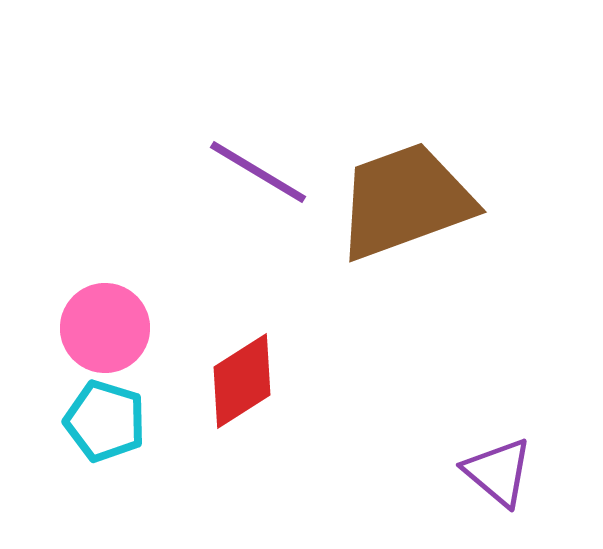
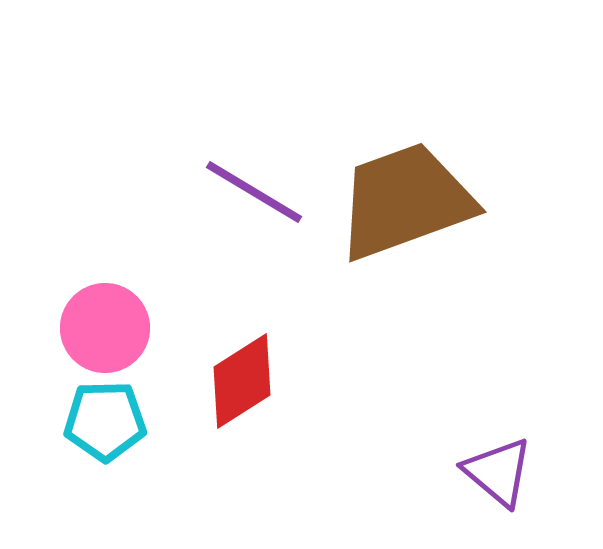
purple line: moved 4 px left, 20 px down
cyan pentagon: rotated 18 degrees counterclockwise
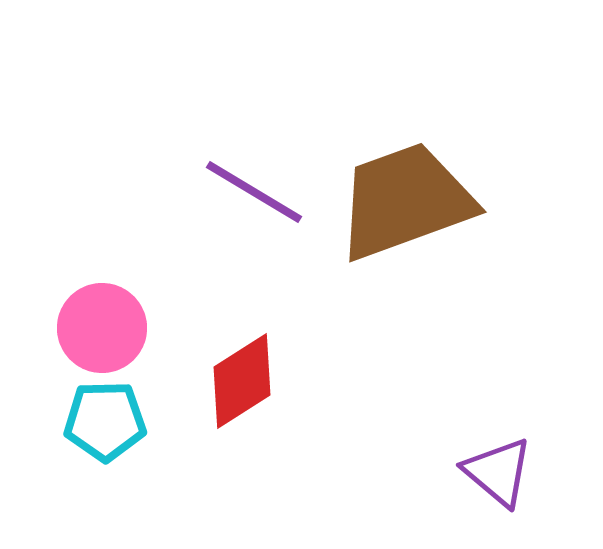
pink circle: moved 3 px left
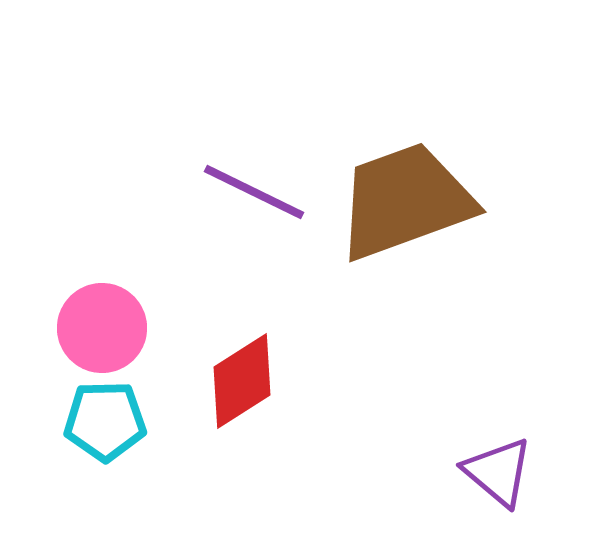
purple line: rotated 5 degrees counterclockwise
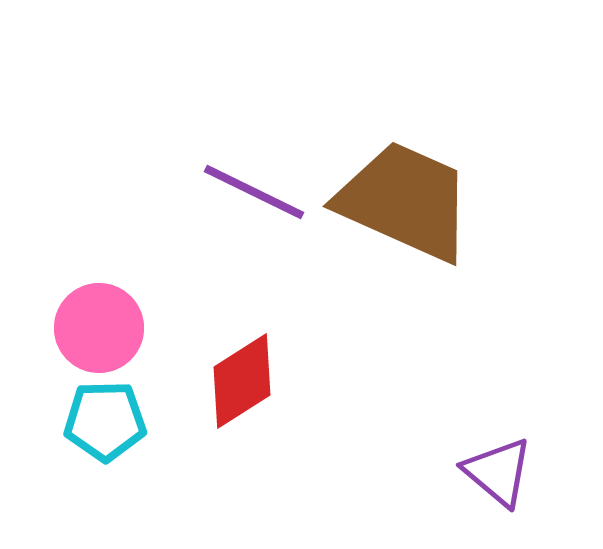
brown trapezoid: rotated 44 degrees clockwise
pink circle: moved 3 px left
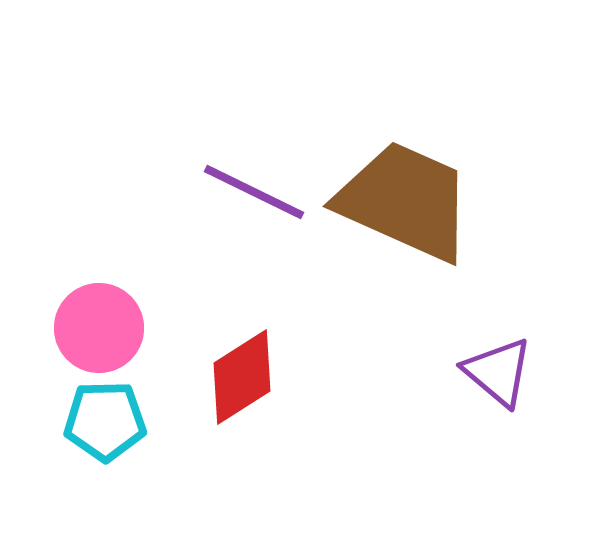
red diamond: moved 4 px up
purple triangle: moved 100 px up
